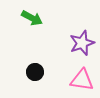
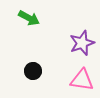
green arrow: moved 3 px left
black circle: moved 2 px left, 1 px up
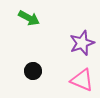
pink triangle: rotated 15 degrees clockwise
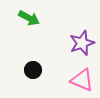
black circle: moved 1 px up
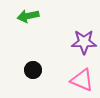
green arrow: moved 1 px left, 2 px up; rotated 140 degrees clockwise
purple star: moved 2 px right, 1 px up; rotated 20 degrees clockwise
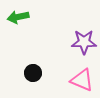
green arrow: moved 10 px left, 1 px down
black circle: moved 3 px down
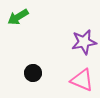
green arrow: rotated 20 degrees counterclockwise
purple star: rotated 10 degrees counterclockwise
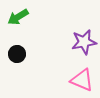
black circle: moved 16 px left, 19 px up
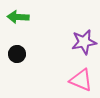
green arrow: rotated 35 degrees clockwise
pink triangle: moved 1 px left
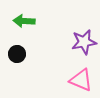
green arrow: moved 6 px right, 4 px down
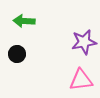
pink triangle: rotated 30 degrees counterclockwise
